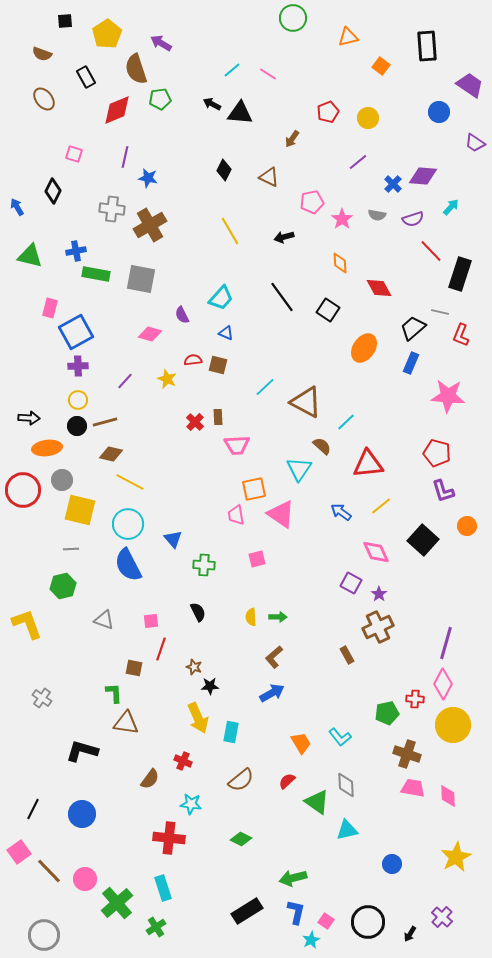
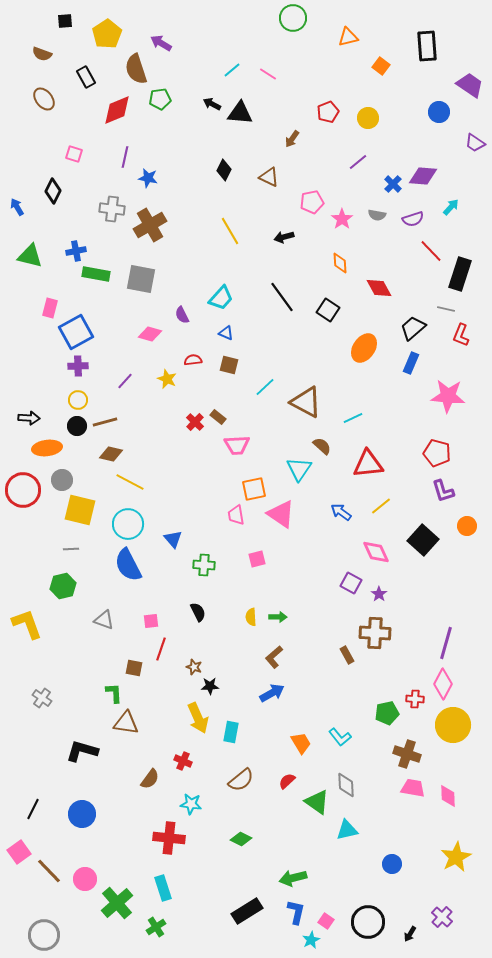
gray line at (440, 312): moved 6 px right, 3 px up
brown square at (218, 365): moved 11 px right
brown rectangle at (218, 417): rotated 49 degrees counterclockwise
cyan line at (346, 422): moved 7 px right, 4 px up; rotated 18 degrees clockwise
brown cross at (378, 627): moved 3 px left, 6 px down; rotated 28 degrees clockwise
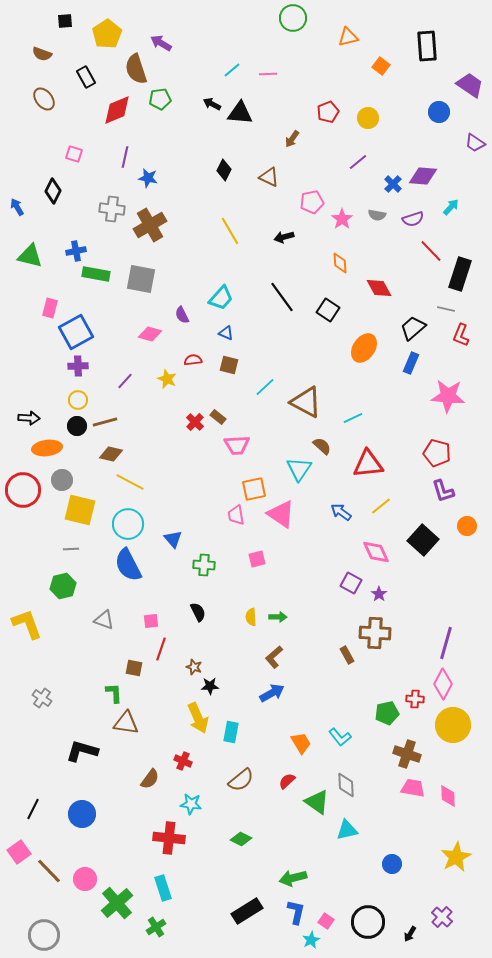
pink line at (268, 74): rotated 36 degrees counterclockwise
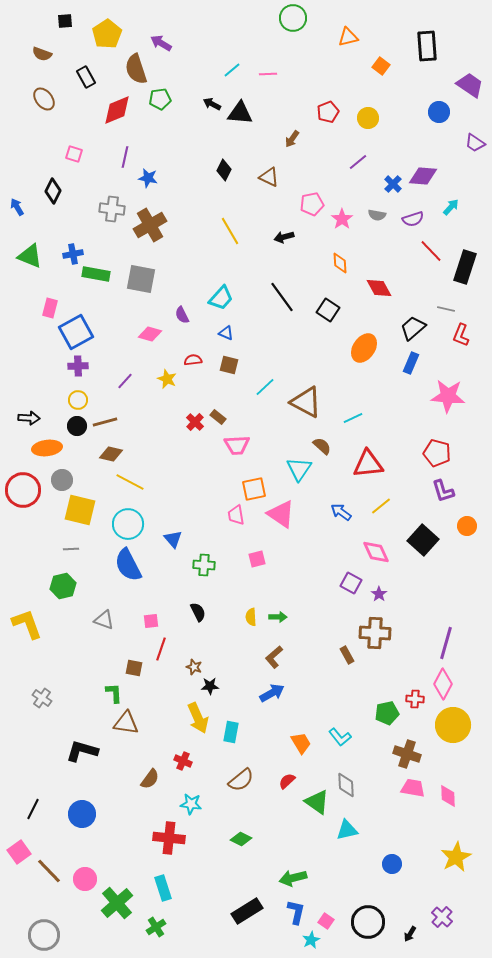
pink pentagon at (312, 202): moved 2 px down
blue cross at (76, 251): moved 3 px left, 3 px down
green triangle at (30, 256): rotated 8 degrees clockwise
black rectangle at (460, 274): moved 5 px right, 7 px up
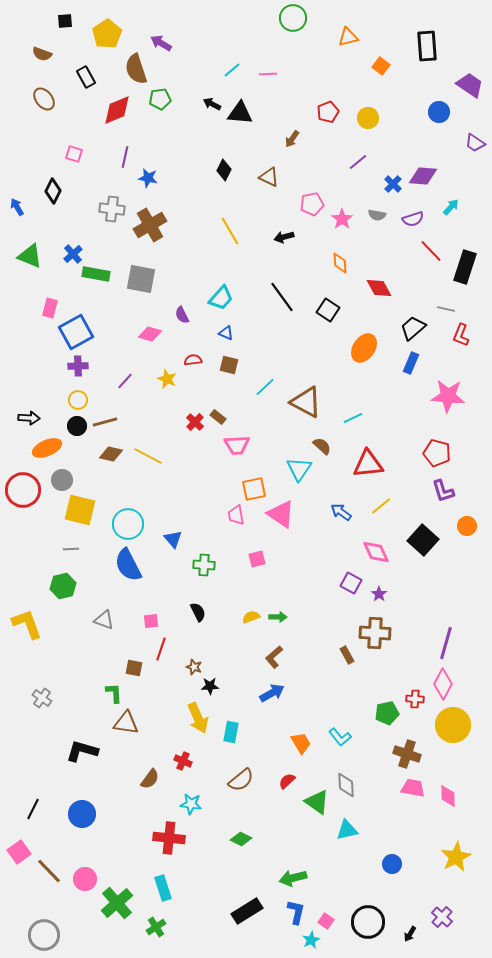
blue cross at (73, 254): rotated 30 degrees counterclockwise
orange ellipse at (47, 448): rotated 16 degrees counterclockwise
yellow line at (130, 482): moved 18 px right, 26 px up
yellow semicircle at (251, 617): rotated 72 degrees clockwise
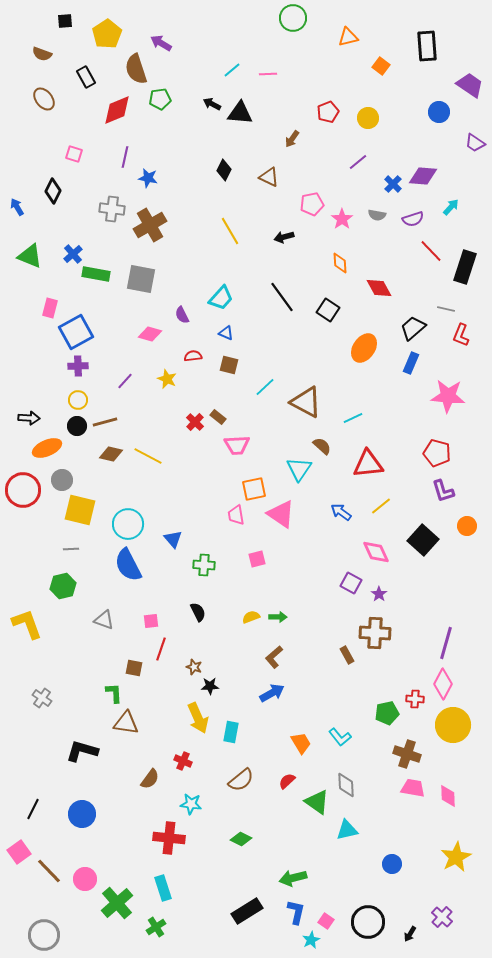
red semicircle at (193, 360): moved 4 px up
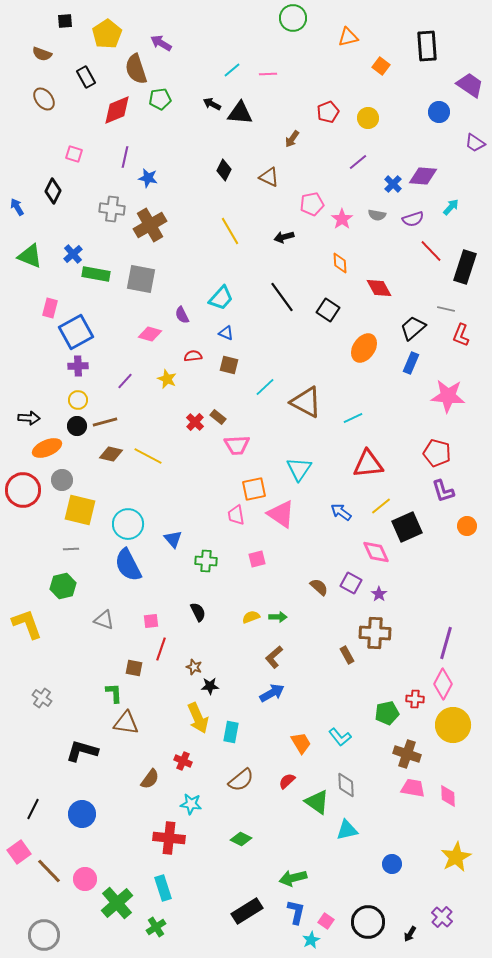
brown semicircle at (322, 446): moved 3 px left, 141 px down
black square at (423, 540): moved 16 px left, 13 px up; rotated 24 degrees clockwise
green cross at (204, 565): moved 2 px right, 4 px up
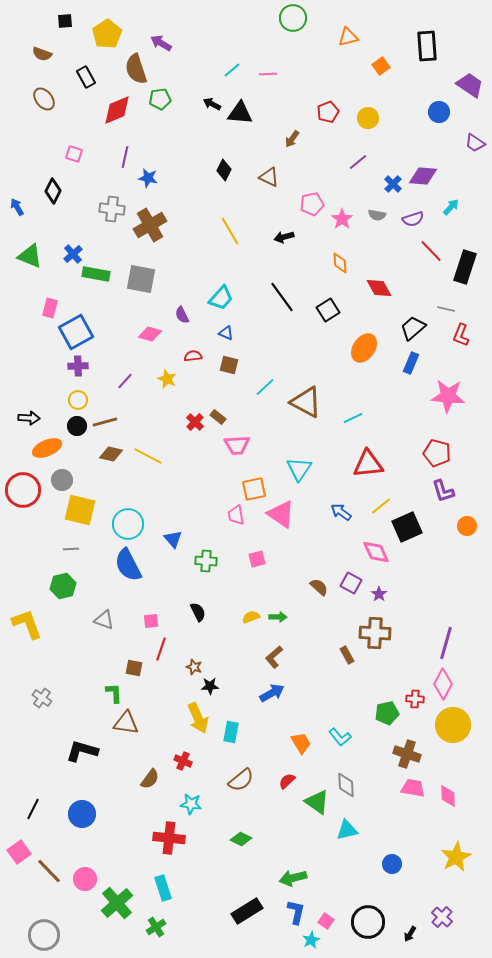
orange square at (381, 66): rotated 18 degrees clockwise
black square at (328, 310): rotated 25 degrees clockwise
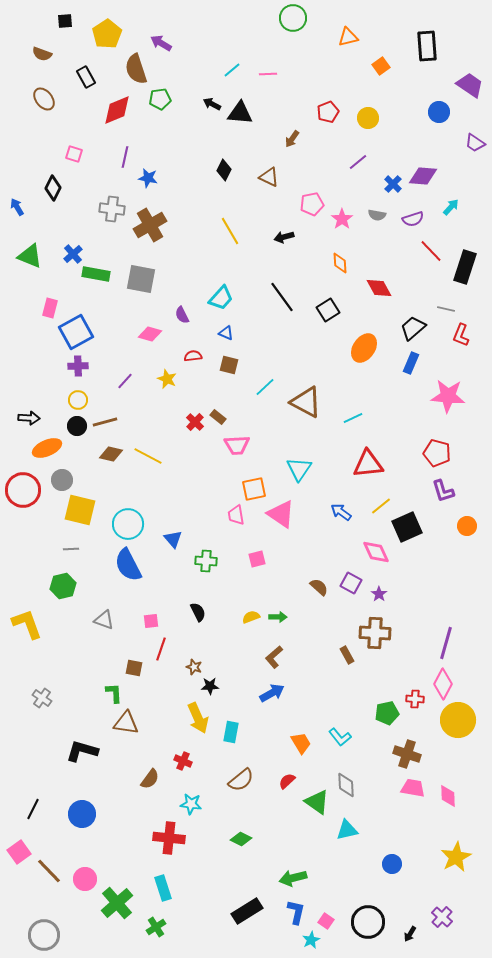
black diamond at (53, 191): moved 3 px up
yellow circle at (453, 725): moved 5 px right, 5 px up
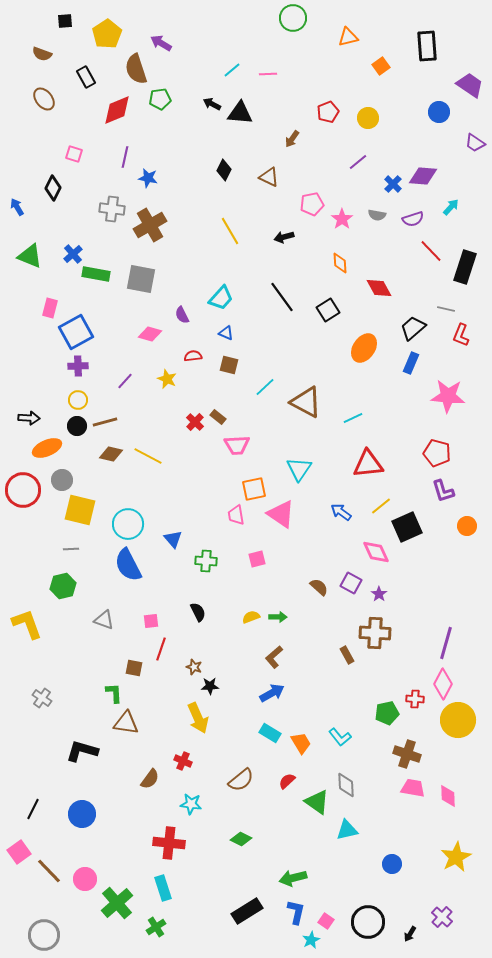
cyan rectangle at (231, 732): moved 39 px right, 1 px down; rotated 70 degrees counterclockwise
red cross at (169, 838): moved 5 px down
